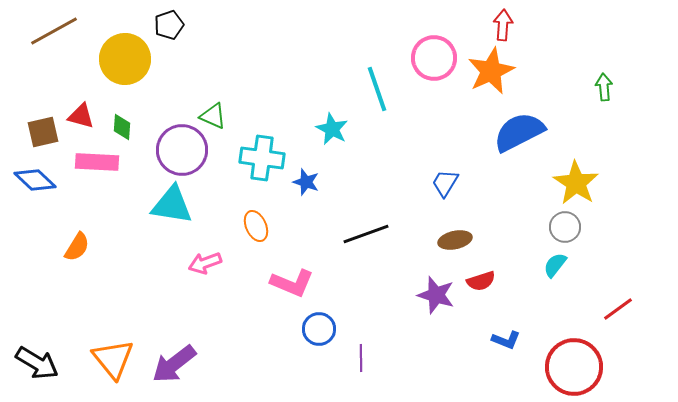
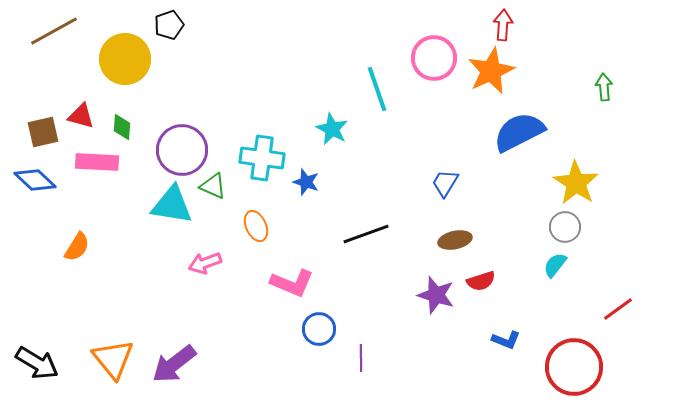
green triangle: moved 70 px down
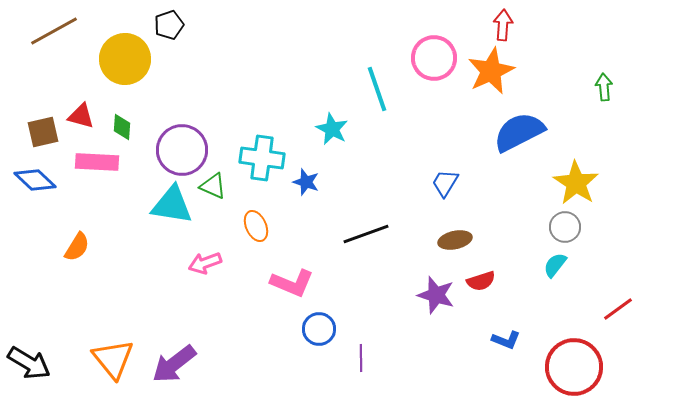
black arrow: moved 8 px left
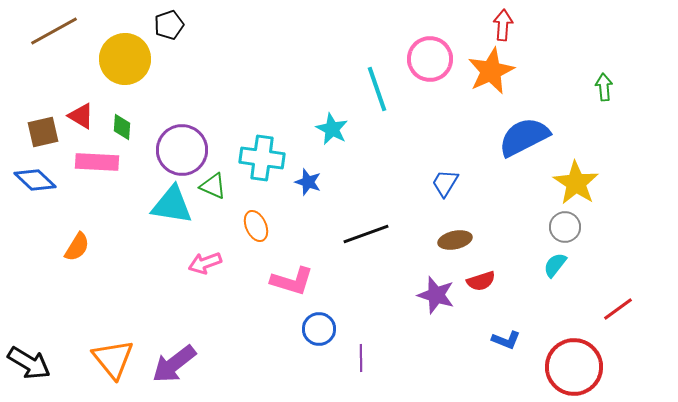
pink circle: moved 4 px left, 1 px down
red triangle: rotated 16 degrees clockwise
blue semicircle: moved 5 px right, 5 px down
blue star: moved 2 px right
pink L-shape: moved 2 px up; rotated 6 degrees counterclockwise
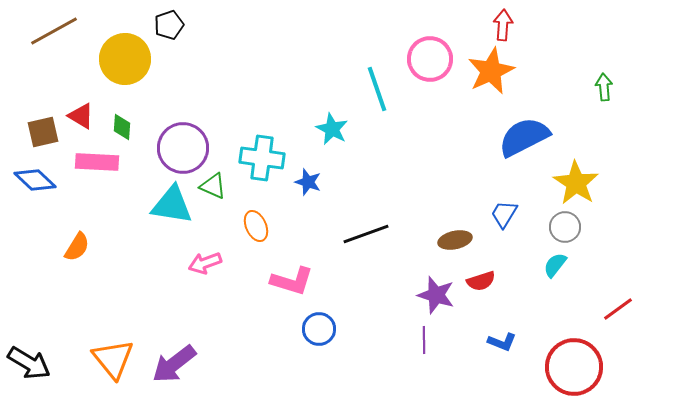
purple circle: moved 1 px right, 2 px up
blue trapezoid: moved 59 px right, 31 px down
blue L-shape: moved 4 px left, 2 px down
purple line: moved 63 px right, 18 px up
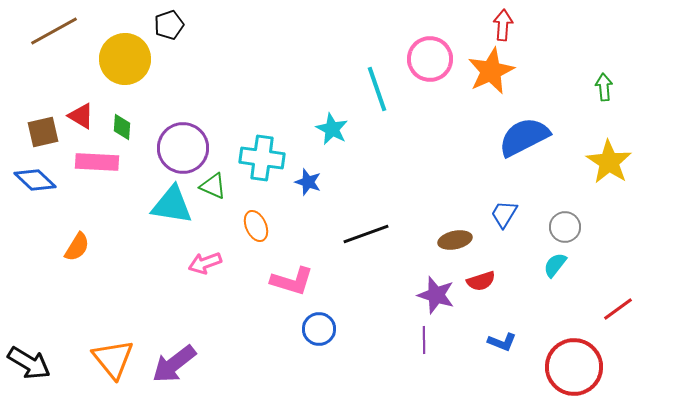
yellow star: moved 33 px right, 21 px up
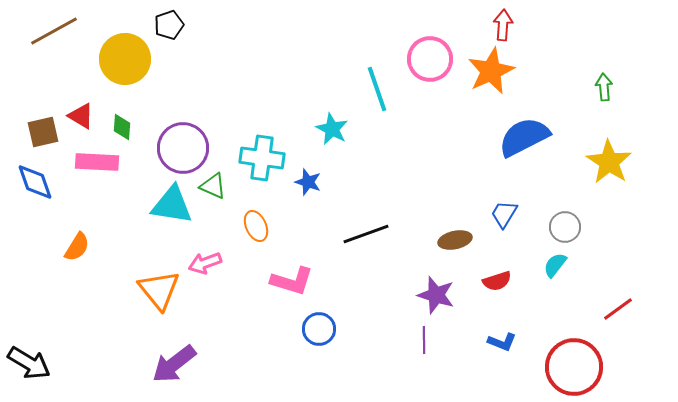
blue diamond: moved 2 px down; rotated 27 degrees clockwise
red semicircle: moved 16 px right
orange triangle: moved 46 px right, 69 px up
